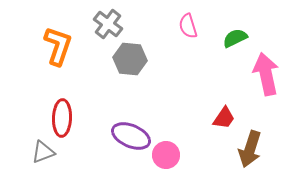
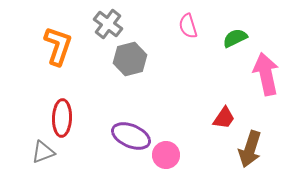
gray hexagon: rotated 20 degrees counterclockwise
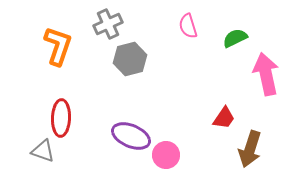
gray cross: rotated 28 degrees clockwise
red ellipse: moved 1 px left
gray triangle: moved 1 px up; rotated 40 degrees clockwise
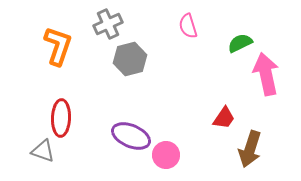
green semicircle: moved 5 px right, 5 px down
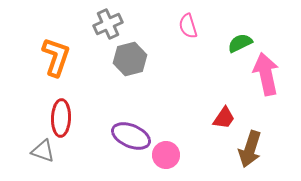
orange L-shape: moved 2 px left, 11 px down
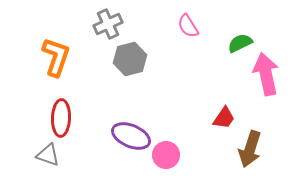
pink semicircle: rotated 15 degrees counterclockwise
gray triangle: moved 5 px right, 4 px down
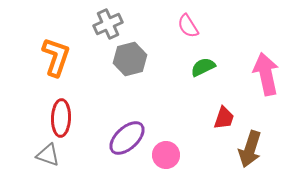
green semicircle: moved 37 px left, 24 px down
red trapezoid: rotated 15 degrees counterclockwise
purple ellipse: moved 4 px left, 2 px down; rotated 66 degrees counterclockwise
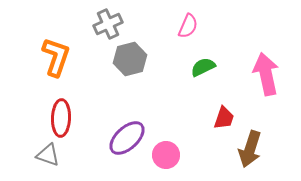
pink semicircle: rotated 125 degrees counterclockwise
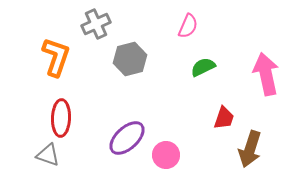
gray cross: moved 12 px left
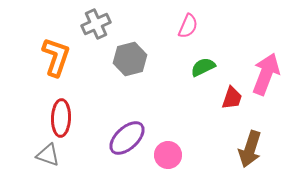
pink arrow: rotated 33 degrees clockwise
red trapezoid: moved 8 px right, 20 px up
pink circle: moved 2 px right
